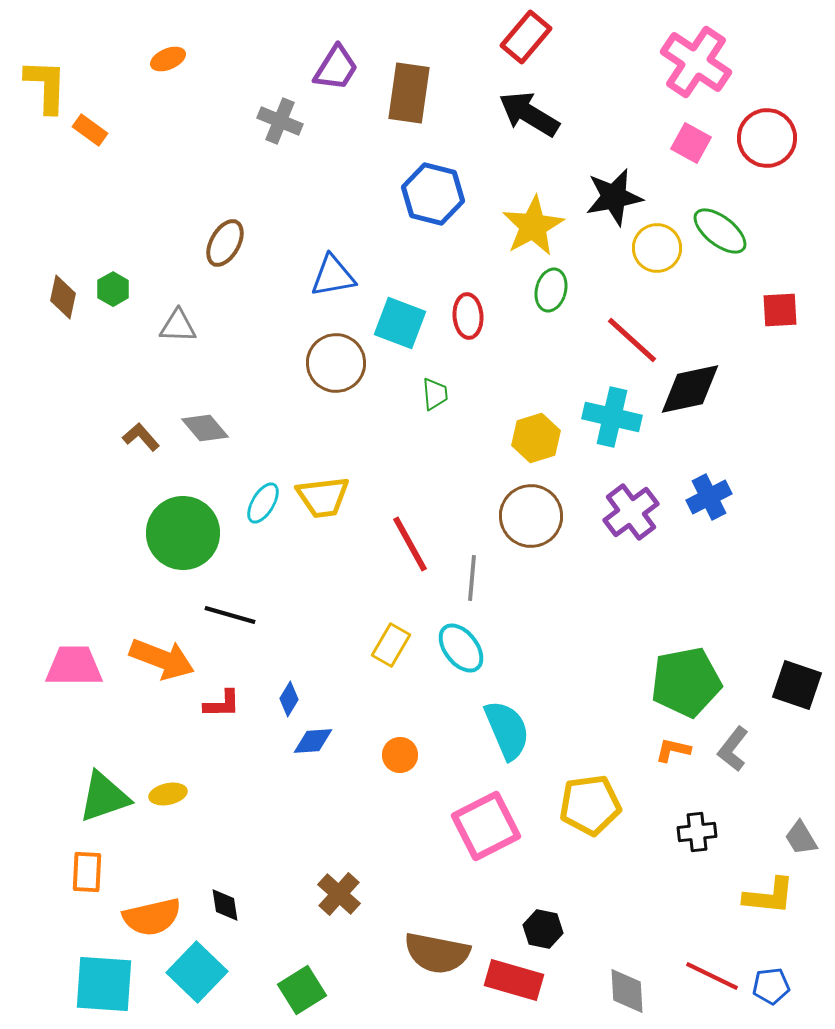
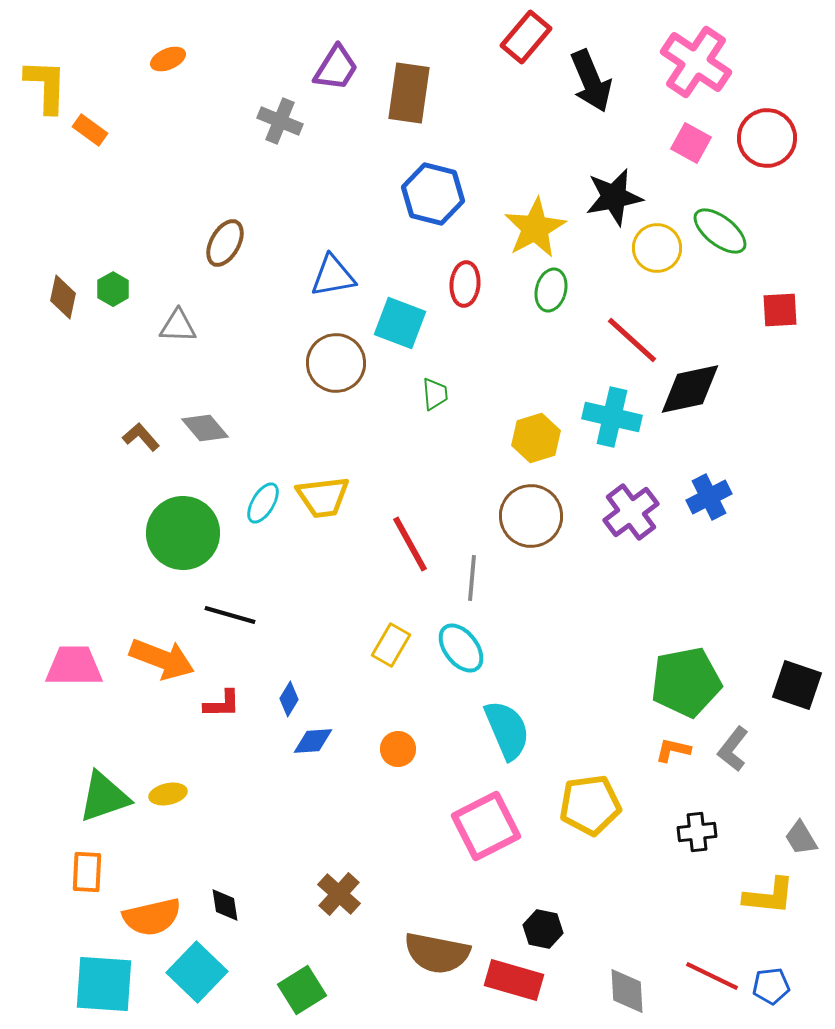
black arrow at (529, 114): moved 62 px right, 33 px up; rotated 144 degrees counterclockwise
yellow star at (533, 226): moved 2 px right, 2 px down
red ellipse at (468, 316): moved 3 px left, 32 px up; rotated 9 degrees clockwise
orange circle at (400, 755): moved 2 px left, 6 px up
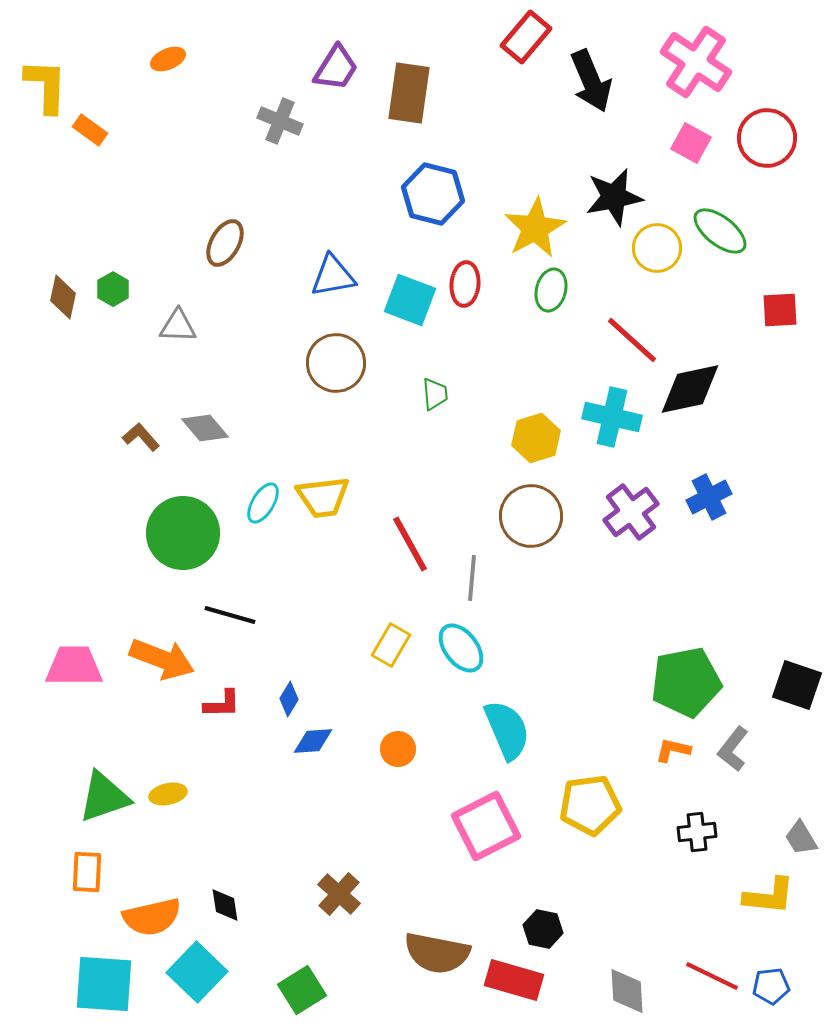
cyan square at (400, 323): moved 10 px right, 23 px up
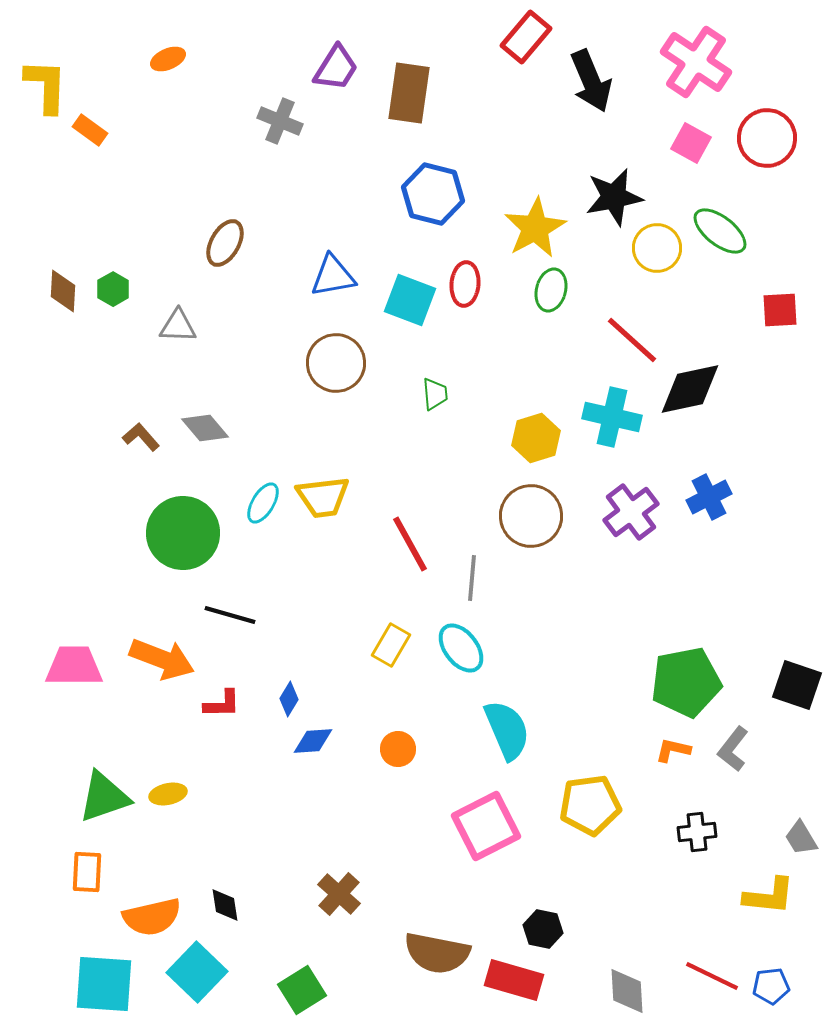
brown diamond at (63, 297): moved 6 px up; rotated 9 degrees counterclockwise
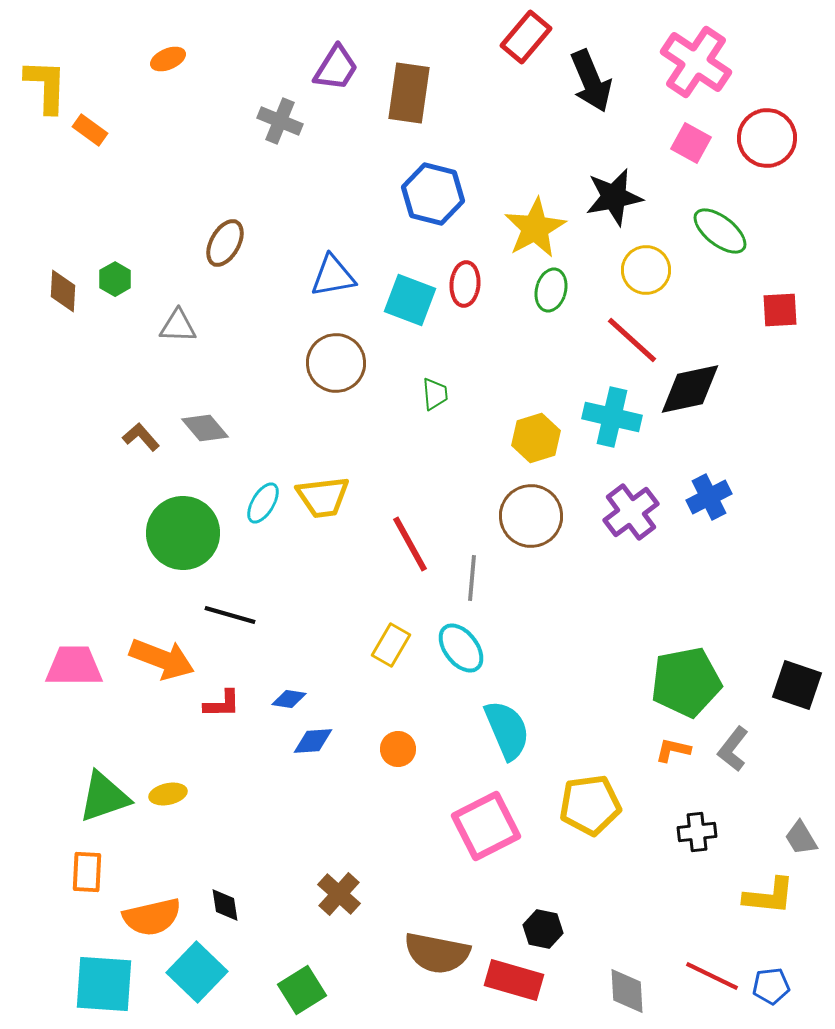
yellow circle at (657, 248): moved 11 px left, 22 px down
green hexagon at (113, 289): moved 2 px right, 10 px up
blue diamond at (289, 699): rotated 68 degrees clockwise
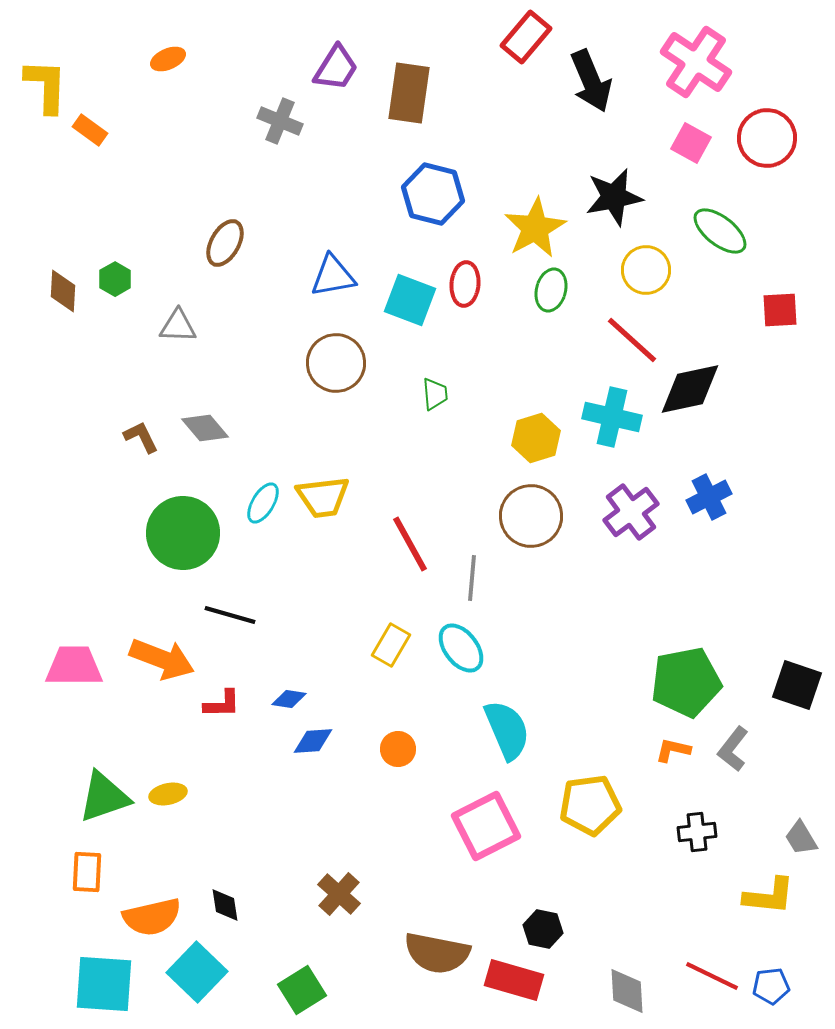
brown L-shape at (141, 437): rotated 15 degrees clockwise
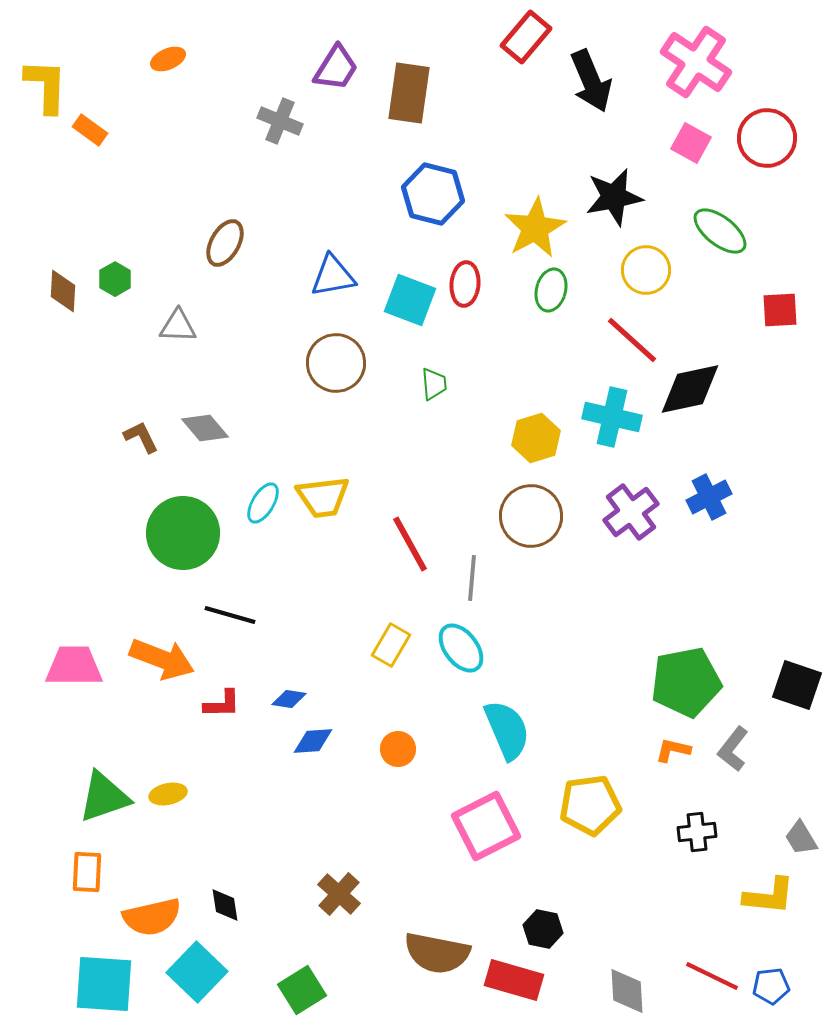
green trapezoid at (435, 394): moved 1 px left, 10 px up
